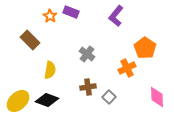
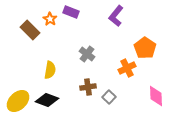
orange star: moved 3 px down
brown rectangle: moved 10 px up
pink diamond: moved 1 px left, 1 px up
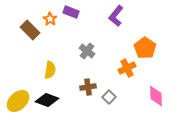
gray cross: moved 3 px up
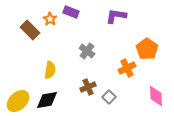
purple L-shape: rotated 60 degrees clockwise
orange pentagon: moved 2 px right, 1 px down
brown cross: rotated 14 degrees counterclockwise
black diamond: rotated 30 degrees counterclockwise
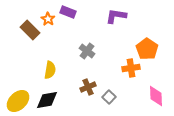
purple rectangle: moved 3 px left
orange star: moved 2 px left
orange cross: moved 4 px right; rotated 18 degrees clockwise
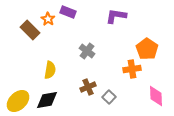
orange cross: moved 1 px right, 1 px down
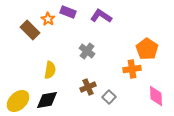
purple L-shape: moved 15 px left; rotated 25 degrees clockwise
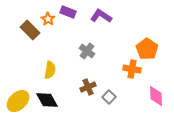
orange cross: rotated 18 degrees clockwise
black diamond: rotated 70 degrees clockwise
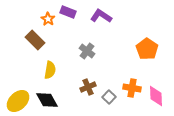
brown rectangle: moved 5 px right, 10 px down
orange cross: moved 19 px down
